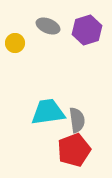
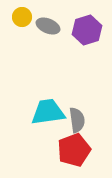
yellow circle: moved 7 px right, 26 px up
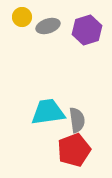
gray ellipse: rotated 40 degrees counterclockwise
